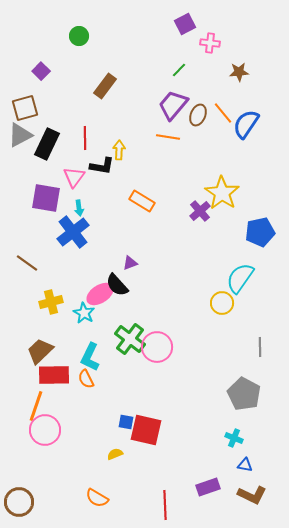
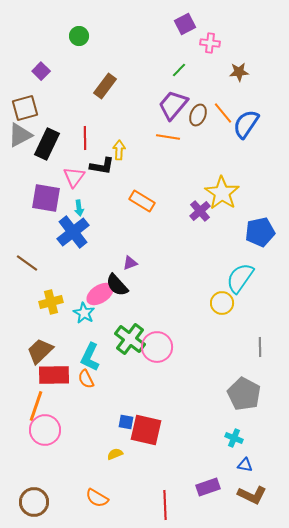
brown circle at (19, 502): moved 15 px right
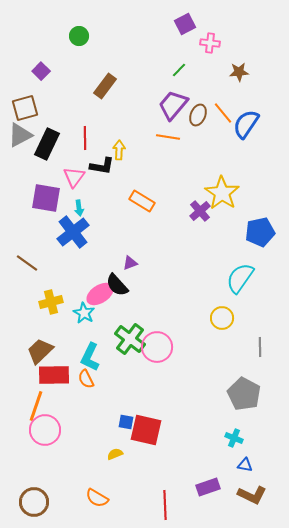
yellow circle at (222, 303): moved 15 px down
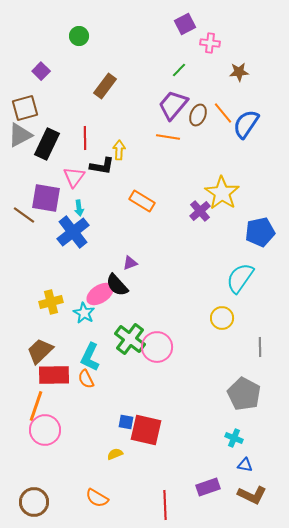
brown line at (27, 263): moved 3 px left, 48 px up
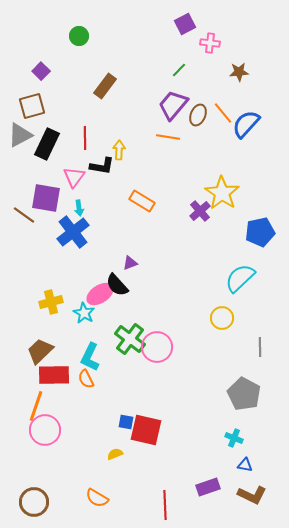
brown square at (25, 108): moved 7 px right, 2 px up
blue semicircle at (246, 124): rotated 8 degrees clockwise
cyan semicircle at (240, 278): rotated 12 degrees clockwise
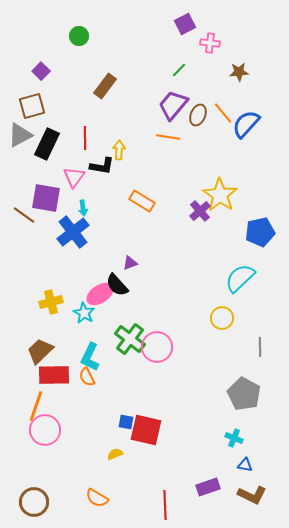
yellow star at (222, 193): moved 2 px left, 2 px down
cyan arrow at (79, 208): moved 4 px right
orange semicircle at (86, 379): moved 1 px right, 2 px up
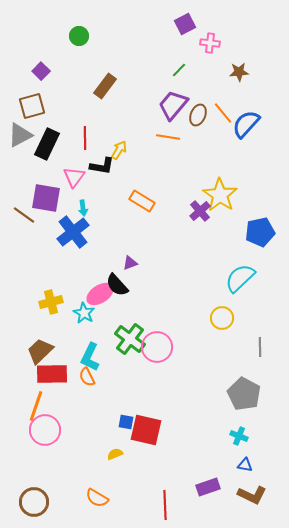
yellow arrow at (119, 150): rotated 30 degrees clockwise
red rectangle at (54, 375): moved 2 px left, 1 px up
cyan cross at (234, 438): moved 5 px right, 2 px up
